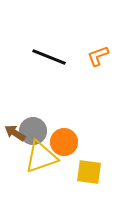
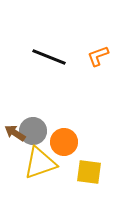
yellow triangle: moved 1 px left, 6 px down
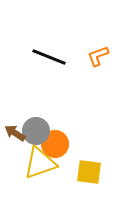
gray circle: moved 3 px right
orange circle: moved 9 px left, 2 px down
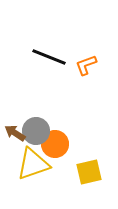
orange L-shape: moved 12 px left, 9 px down
yellow triangle: moved 7 px left, 1 px down
yellow square: rotated 20 degrees counterclockwise
